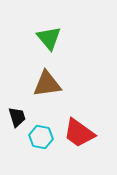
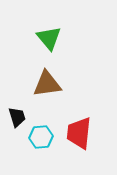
red trapezoid: rotated 60 degrees clockwise
cyan hexagon: rotated 15 degrees counterclockwise
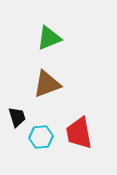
green triangle: rotated 48 degrees clockwise
brown triangle: rotated 12 degrees counterclockwise
red trapezoid: rotated 16 degrees counterclockwise
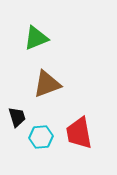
green triangle: moved 13 px left
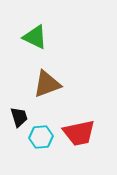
green triangle: moved 1 px left, 1 px up; rotated 48 degrees clockwise
black trapezoid: moved 2 px right
red trapezoid: rotated 92 degrees counterclockwise
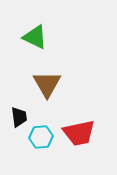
brown triangle: rotated 40 degrees counterclockwise
black trapezoid: rotated 10 degrees clockwise
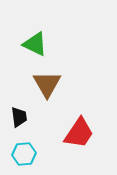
green triangle: moved 7 px down
red trapezoid: rotated 44 degrees counterclockwise
cyan hexagon: moved 17 px left, 17 px down
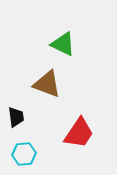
green triangle: moved 28 px right
brown triangle: rotated 40 degrees counterclockwise
black trapezoid: moved 3 px left
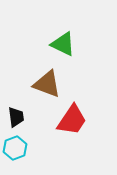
red trapezoid: moved 7 px left, 13 px up
cyan hexagon: moved 9 px left, 6 px up; rotated 15 degrees counterclockwise
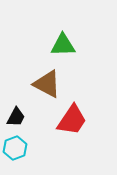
green triangle: moved 1 px down; rotated 28 degrees counterclockwise
brown triangle: rotated 8 degrees clockwise
black trapezoid: rotated 35 degrees clockwise
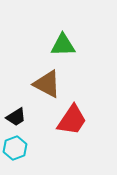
black trapezoid: rotated 30 degrees clockwise
